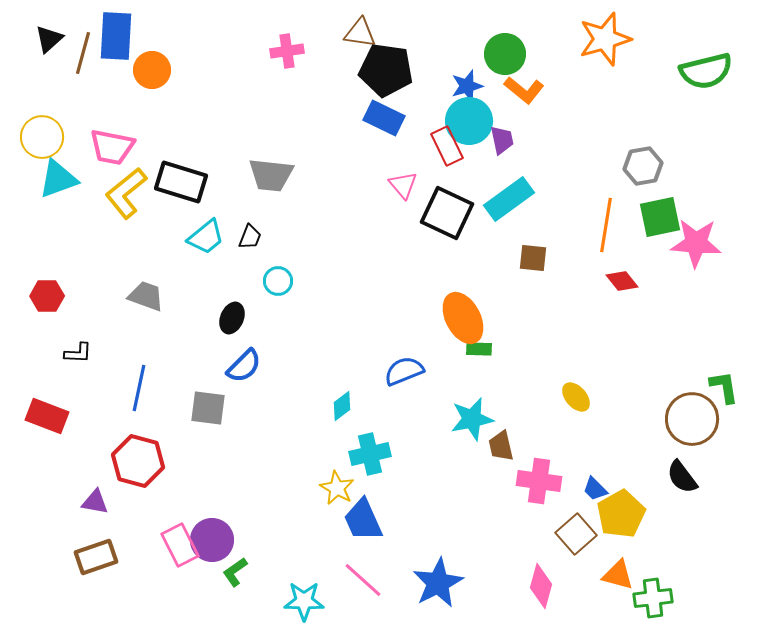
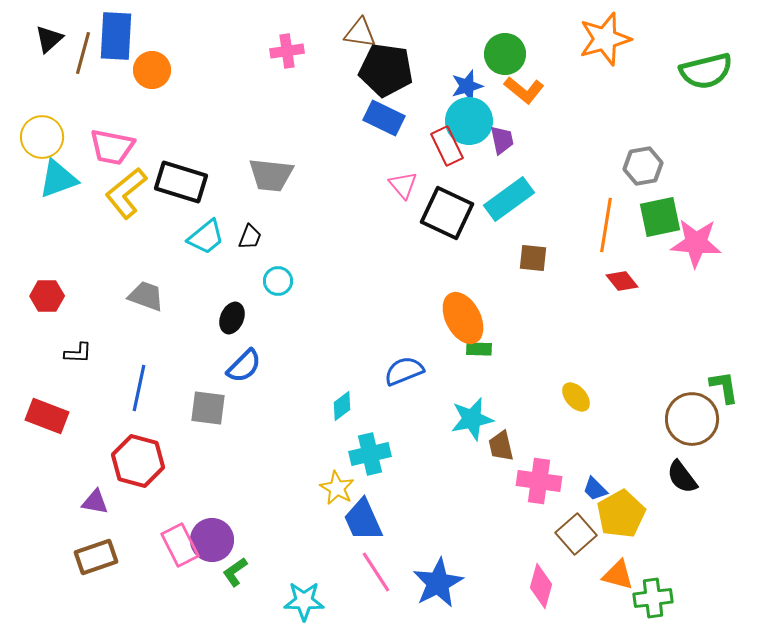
pink line at (363, 580): moved 13 px right, 8 px up; rotated 15 degrees clockwise
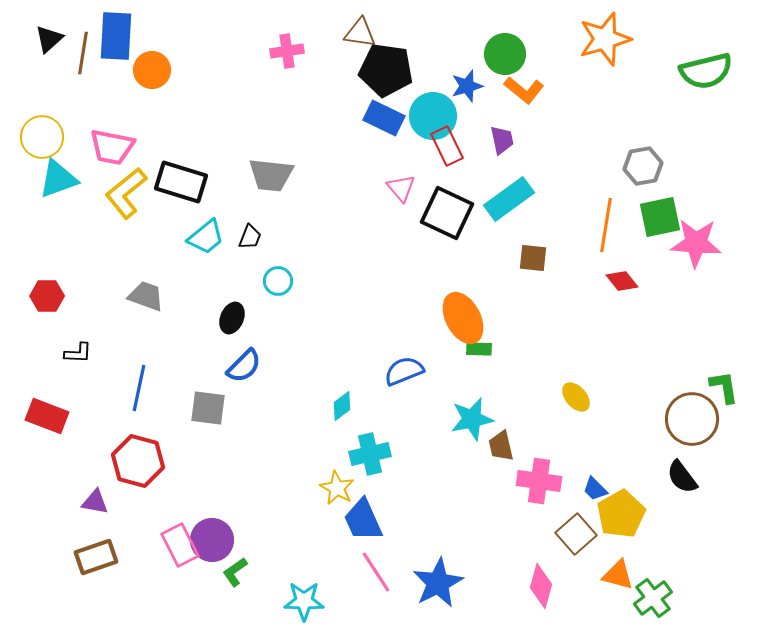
brown line at (83, 53): rotated 6 degrees counterclockwise
cyan circle at (469, 121): moved 36 px left, 5 px up
pink triangle at (403, 185): moved 2 px left, 3 px down
green cross at (653, 598): rotated 30 degrees counterclockwise
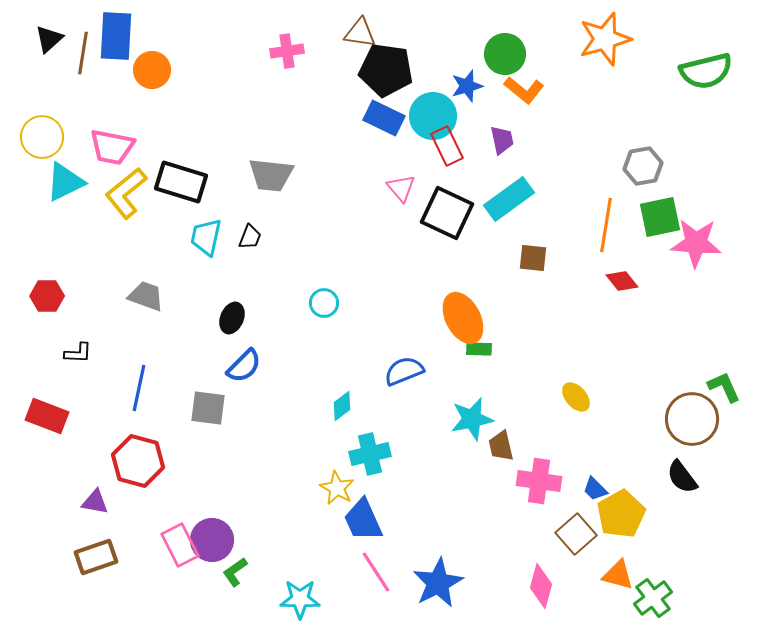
cyan triangle at (58, 179): moved 7 px right, 3 px down; rotated 6 degrees counterclockwise
cyan trapezoid at (206, 237): rotated 141 degrees clockwise
cyan circle at (278, 281): moved 46 px right, 22 px down
green L-shape at (724, 387): rotated 15 degrees counterclockwise
cyan star at (304, 601): moved 4 px left, 2 px up
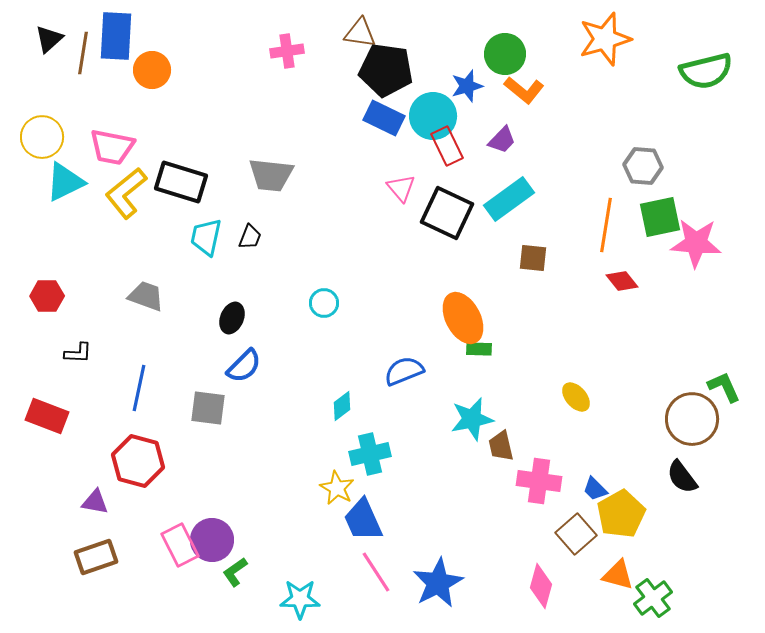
purple trapezoid at (502, 140): rotated 56 degrees clockwise
gray hexagon at (643, 166): rotated 15 degrees clockwise
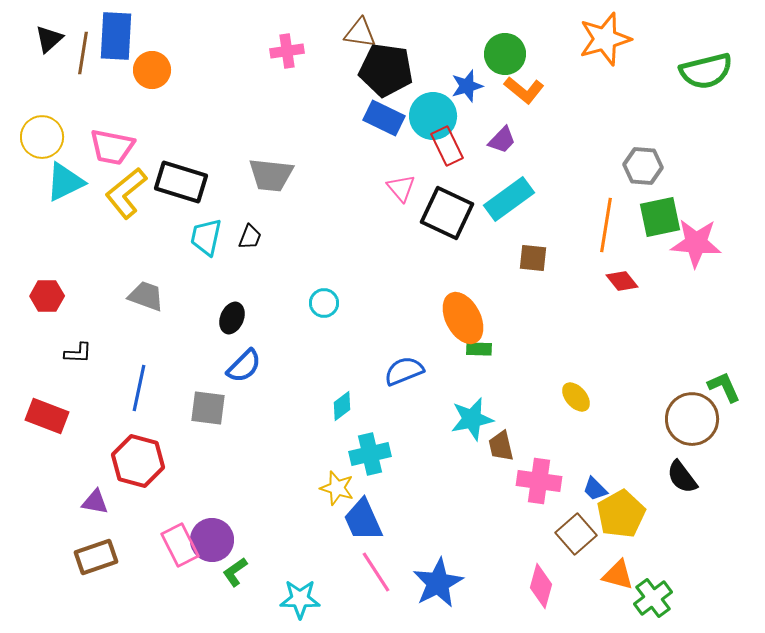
yellow star at (337, 488): rotated 12 degrees counterclockwise
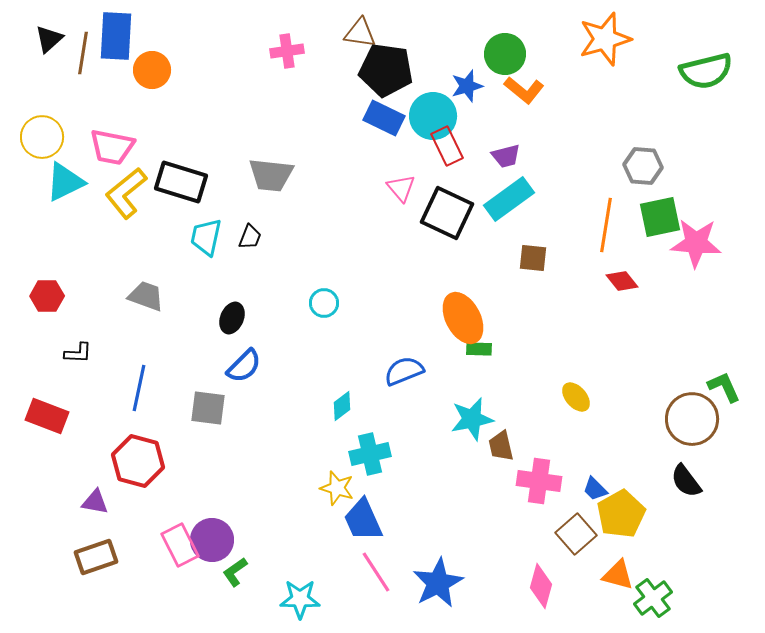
purple trapezoid at (502, 140): moved 4 px right, 16 px down; rotated 32 degrees clockwise
black semicircle at (682, 477): moved 4 px right, 4 px down
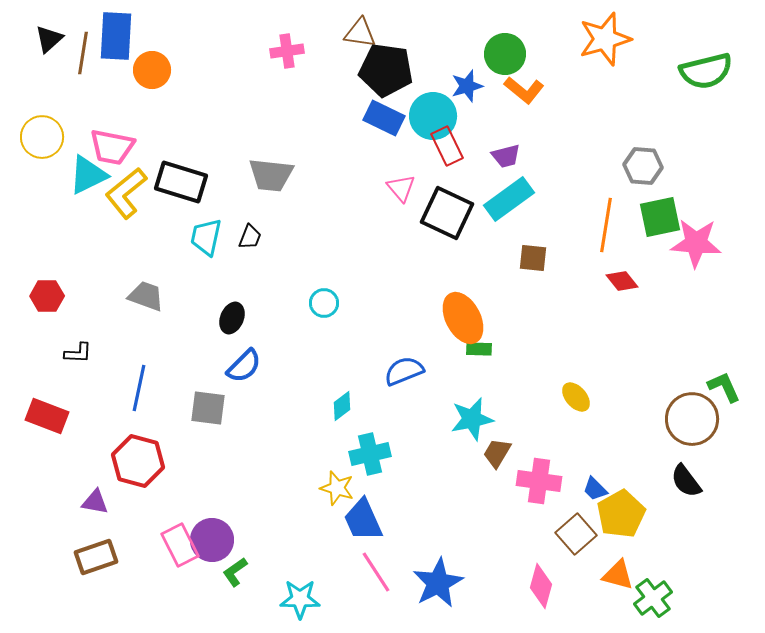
cyan triangle at (65, 182): moved 23 px right, 7 px up
brown trapezoid at (501, 446): moved 4 px left, 7 px down; rotated 44 degrees clockwise
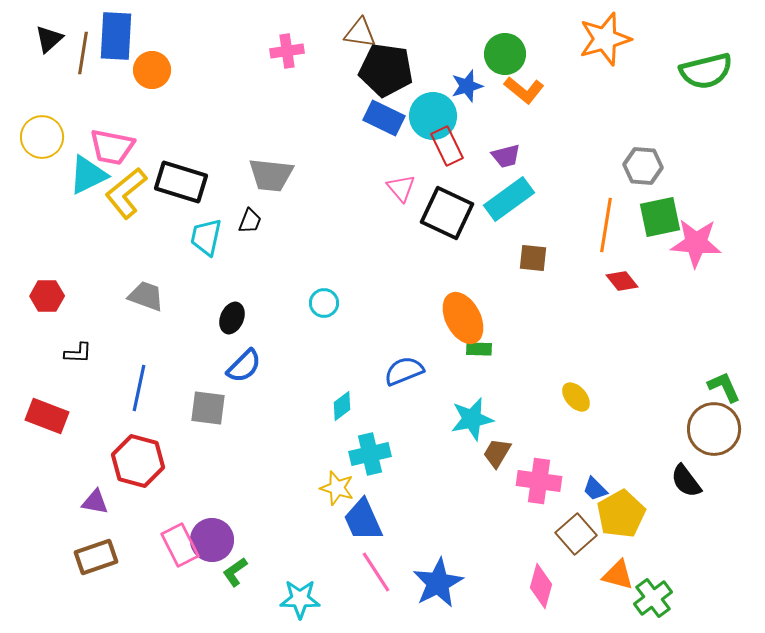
black trapezoid at (250, 237): moved 16 px up
brown circle at (692, 419): moved 22 px right, 10 px down
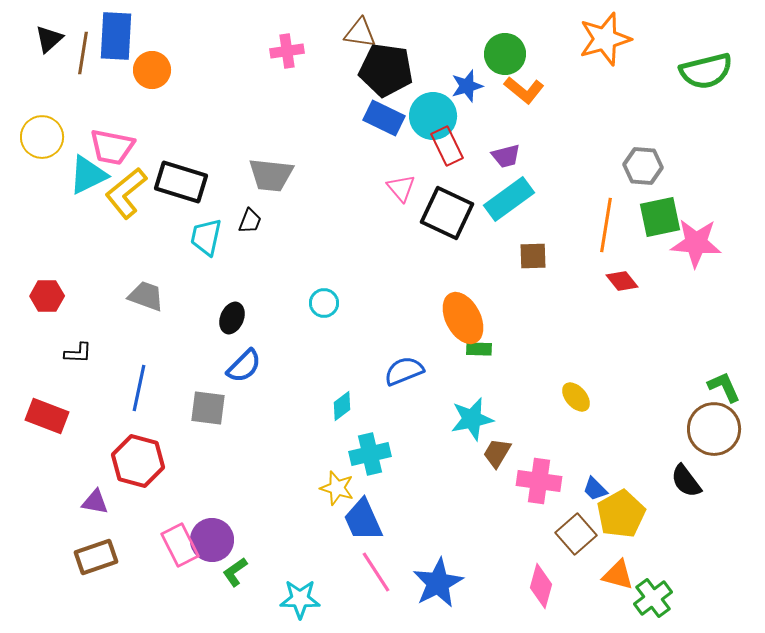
brown square at (533, 258): moved 2 px up; rotated 8 degrees counterclockwise
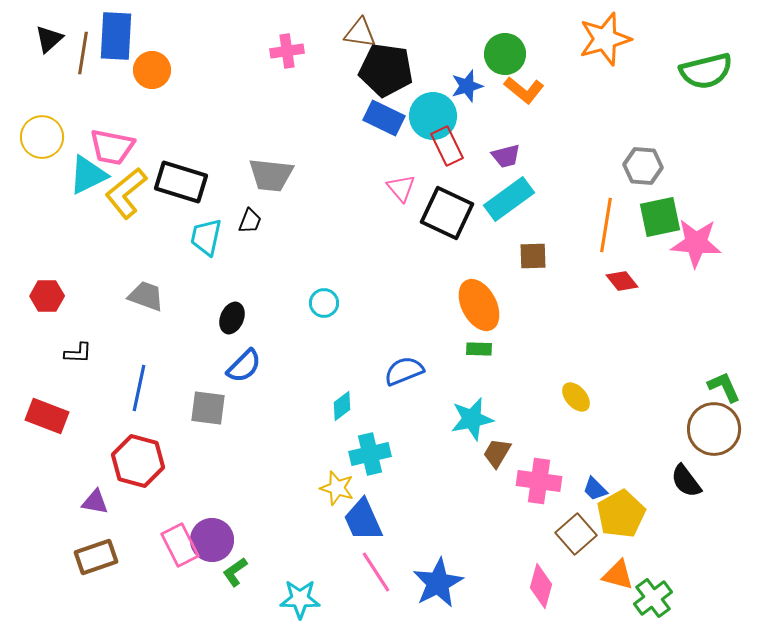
orange ellipse at (463, 318): moved 16 px right, 13 px up
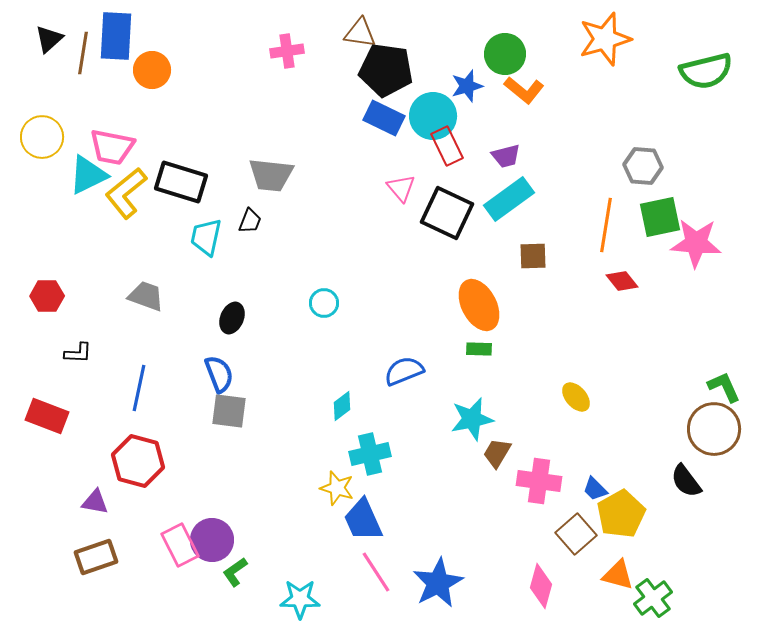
blue semicircle at (244, 366): moved 25 px left, 8 px down; rotated 66 degrees counterclockwise
gray square at (208, 408): moved 21 px right, 3 px down
